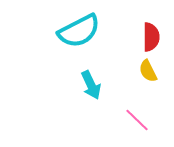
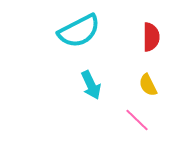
yellow semicircle: moved 14 px down
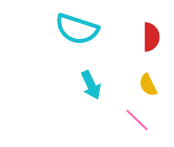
cyan semicircle: moved 2 px left, 2 px up; rotated 45 degrees clockwise
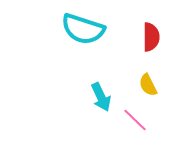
cyan semicircle: moved 6 px right
cyan arrow: moved 10 px right, 12 px down
pink line: moved 2 px left
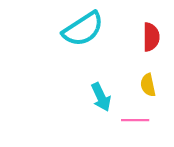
cyan semicircle: rotated 51 degrees counterclockwise
yellow semicircle: rotated 15 degrees clockwise
pink line: rotated 44 degrees counterclockwise
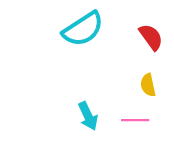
red semicircle: rotated 36 degrees counterclockwise
cyan arrow: moved 13 px left, 19 px down
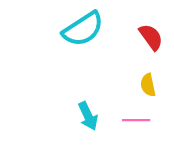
pink line: moved 1 px right
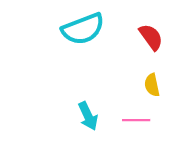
cyan semicircle: rotated 12 degrees clockwise
yellow semicircle: moved 4 px right
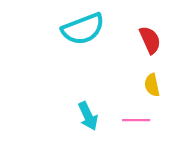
red semicircle: moved 1 px left, 3 px down; rotated 12 degrees clockwise
